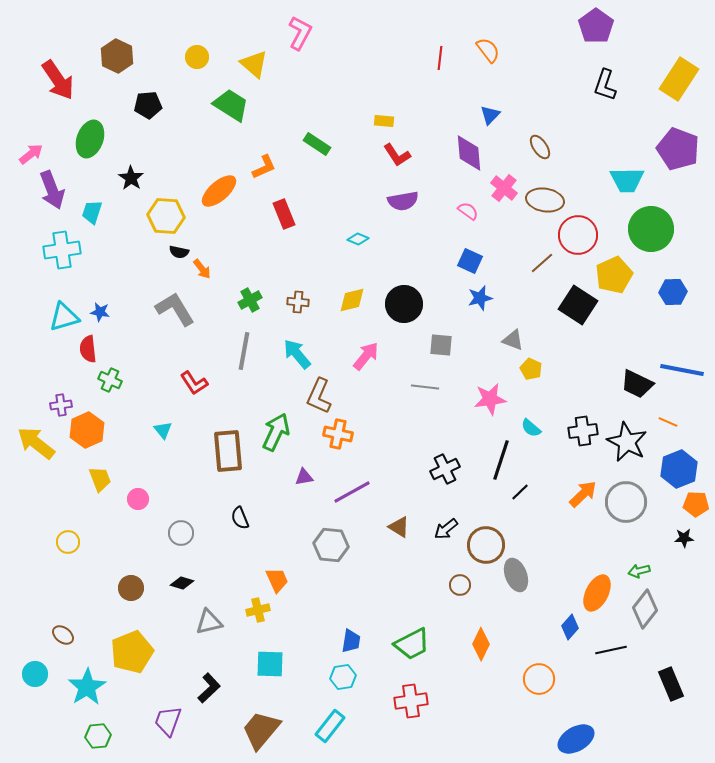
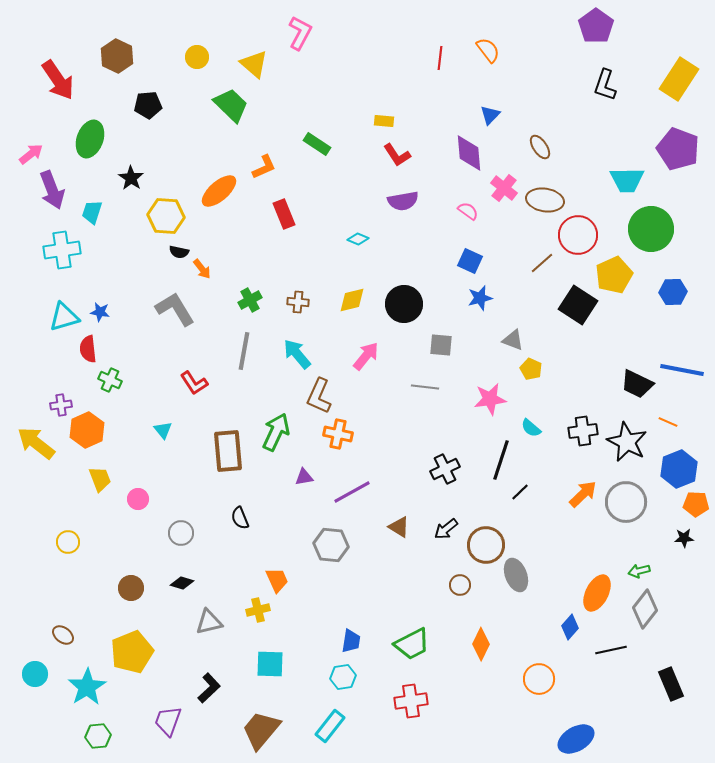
green trapezoid at (231, 105): rotated 12 degrees clockwise
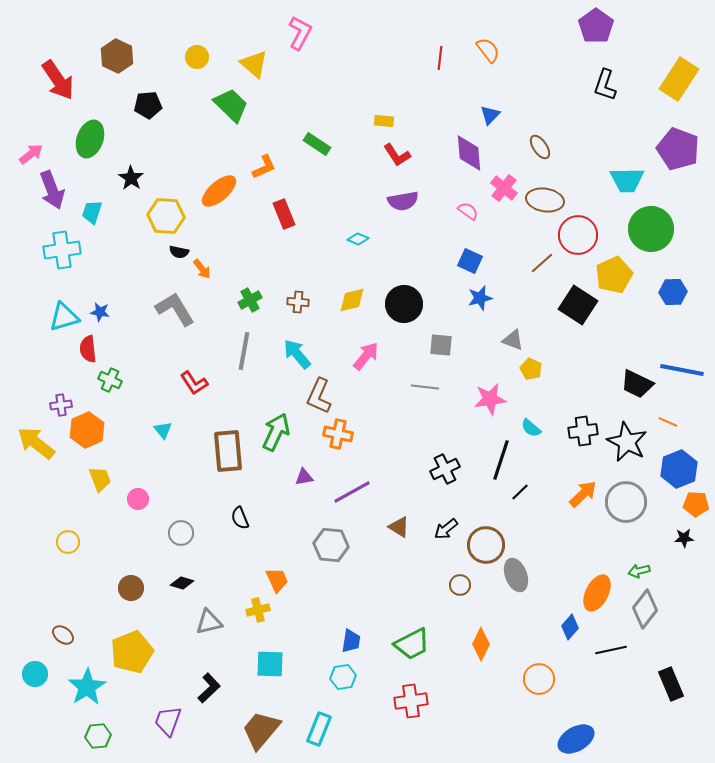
cyan rectangle at (330, 726): moved 11 px left, 3 px down; rotated 16 degrees counterclockwise
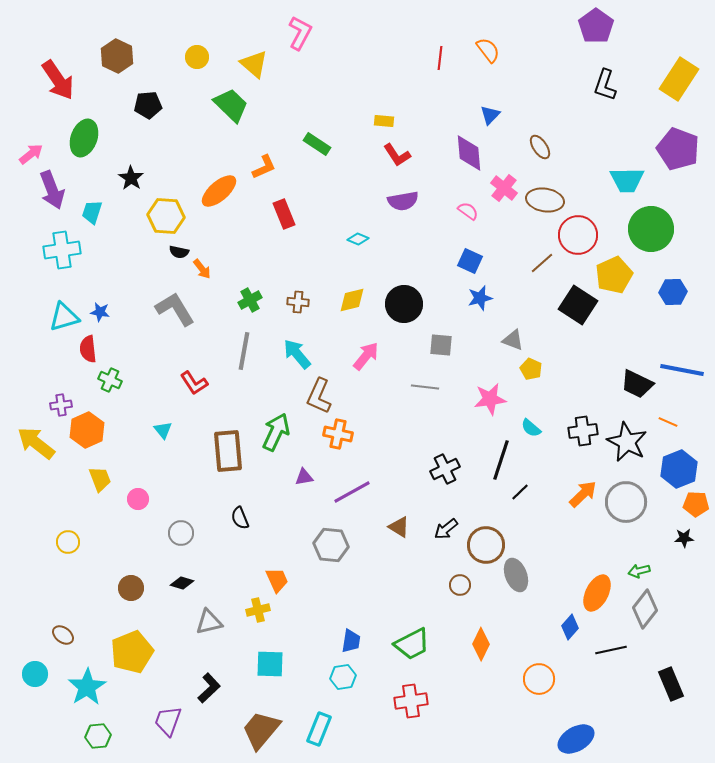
green ellipse at (90, 139): moved 6 px left, 1 px up
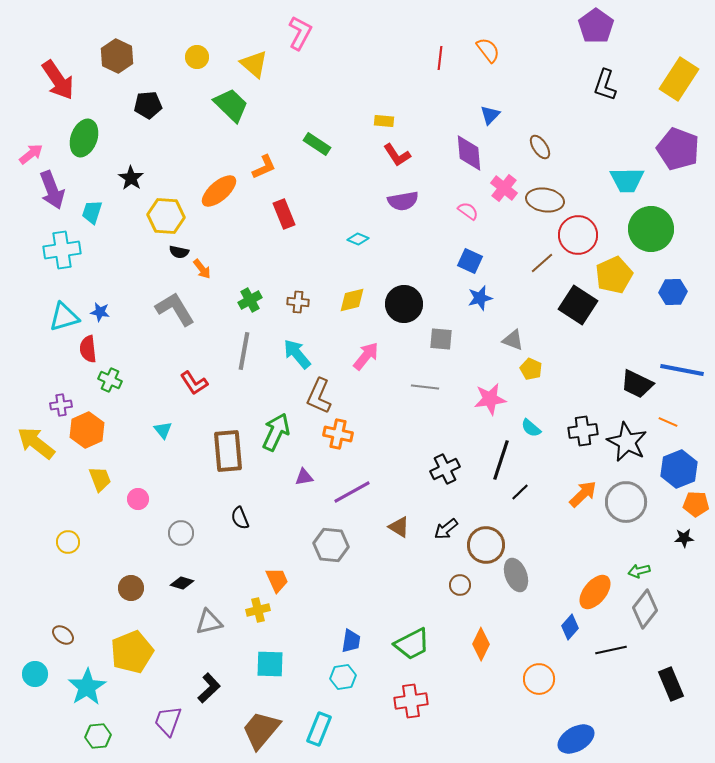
gray square at (441, 345): moved 6 px up
orange ellipse at (597, 593): moved 2 px left, 1 px up; rotated 12 degrees clockwise
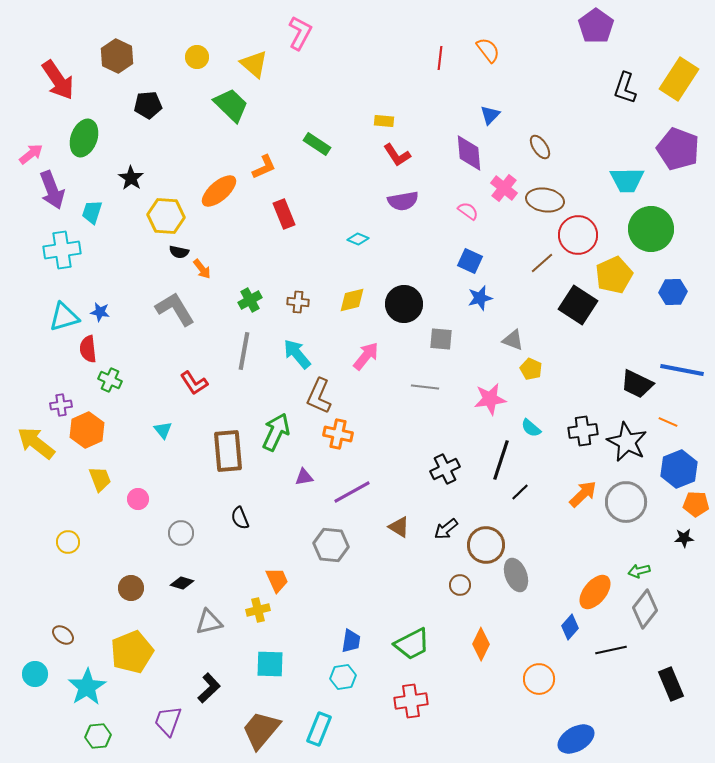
black L-shape at (605, 85): moved 20 px right, 3 px down
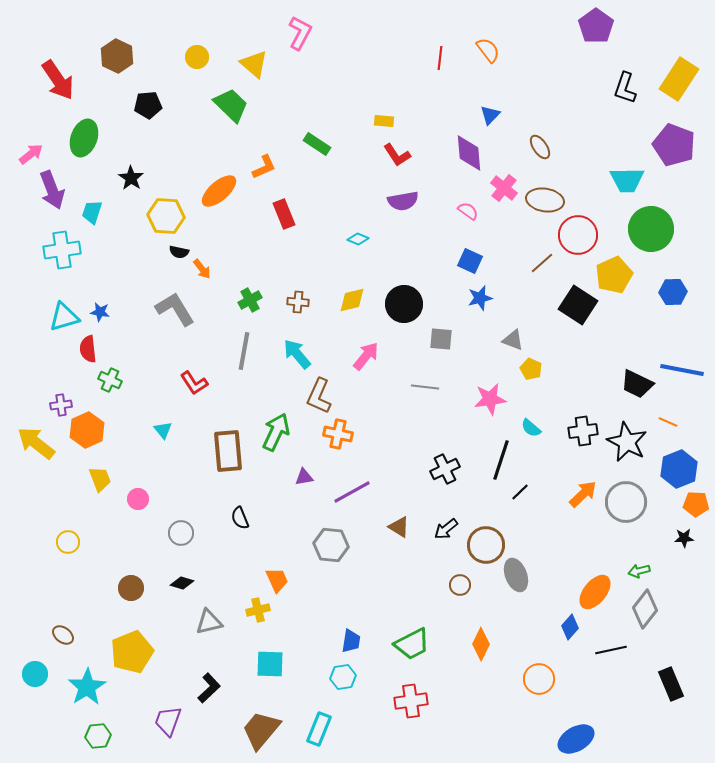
purple pentagon at (678, 149): moved 4 px left, 4 px up
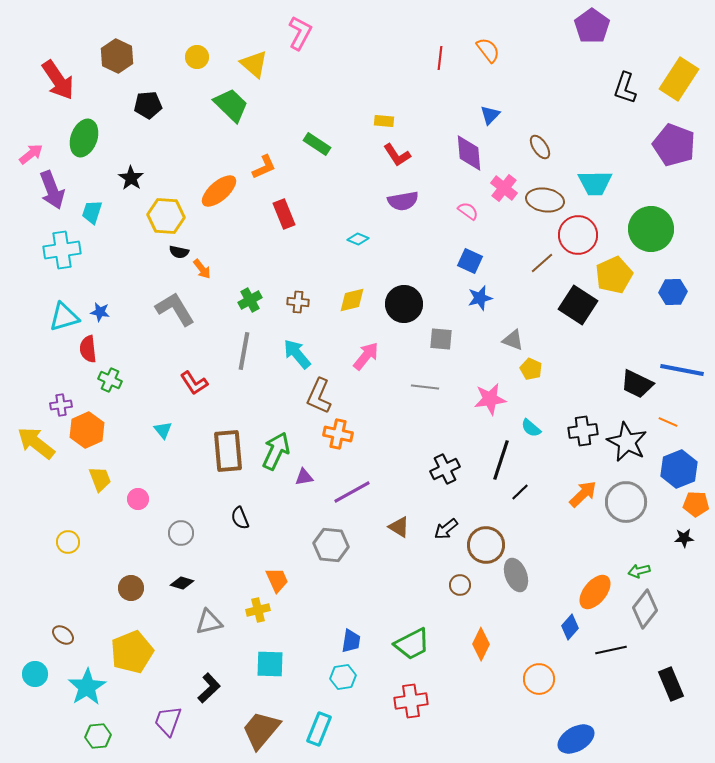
purple pentagon at (596, 26): moved 4 px left
cyan trapezoid at (627, 180): moved 32 px left, 3 px down
green arrow at (276, 432): moved 19 px down
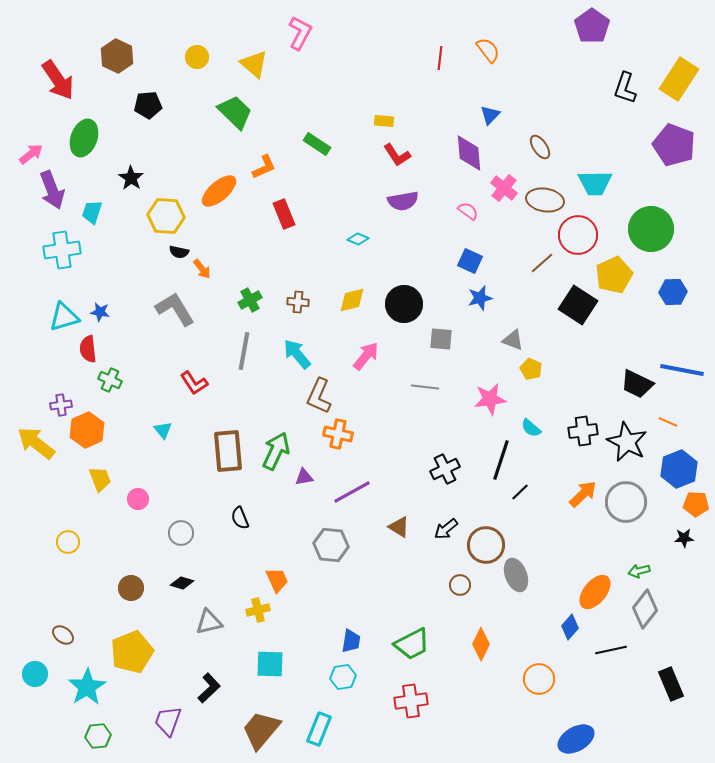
green trapezoid at (231, 105): moved 4 px right, 7 px down
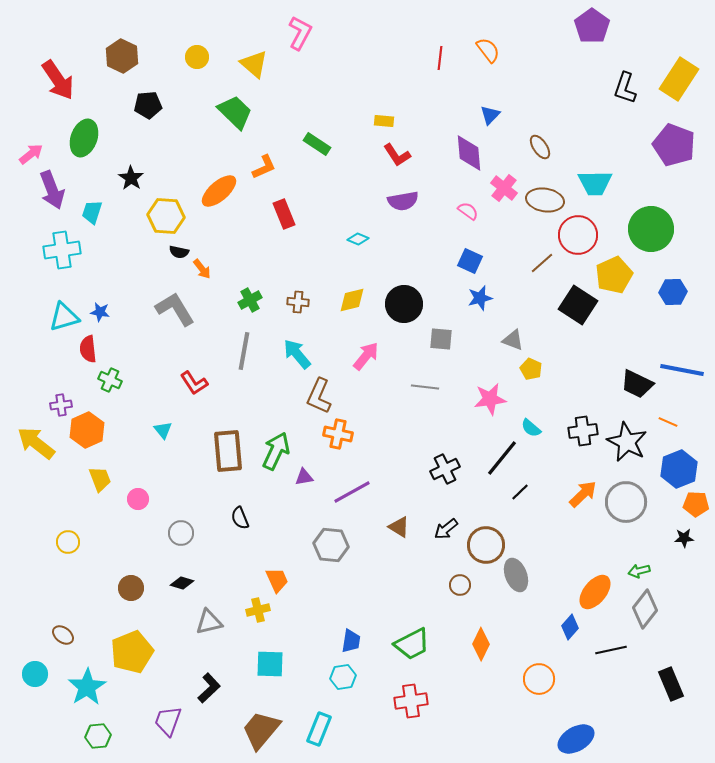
brown hexagon at (117, 56): moved 5 px right
black line at (501, 460): moved 1 px right, 2 px up; rotated 21 degrees clockwise
